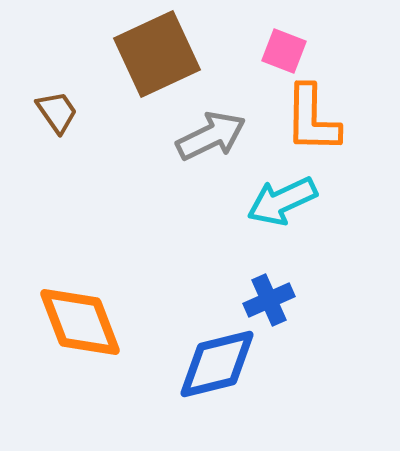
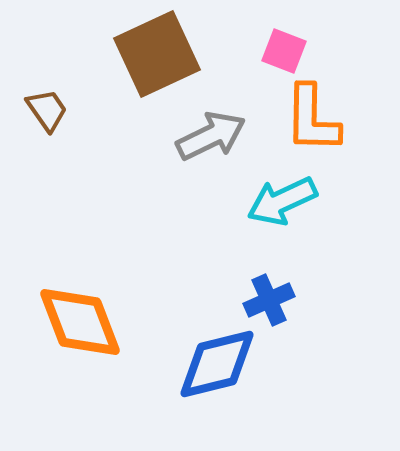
brown trapezoid: moved 10 px left, 2 px up
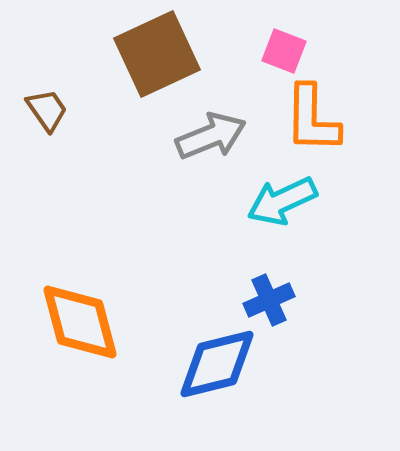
gray arrow: rotated 4 degrees clockwise
orange diamond: rotated 6 degrees clockwise
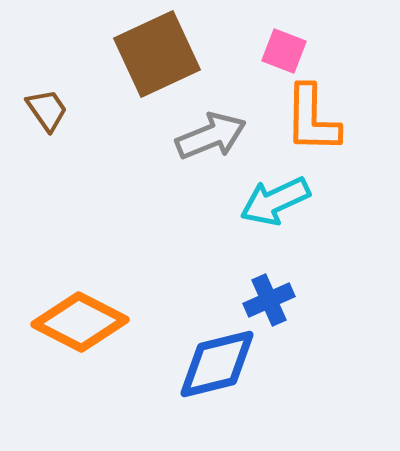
cyan arrow: moved 7 px left
orange diamond: rotated 48 degrees counterclockwise
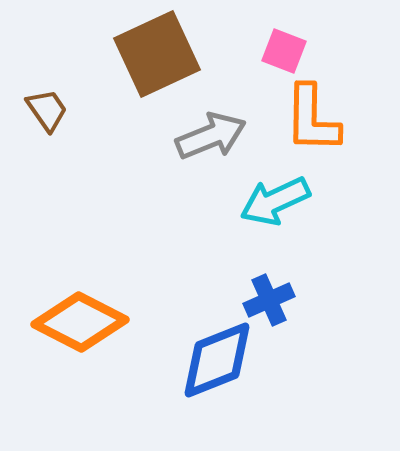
blue diamond: moved 4 px up; rotated 8 degrees counterclockwise
